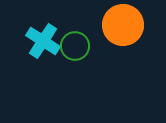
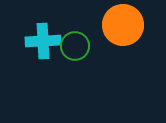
cyan cross: rotated 36 degrees counterclockwise
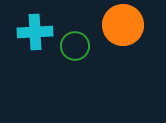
cyan cross: moved 8 px left, 9 px up
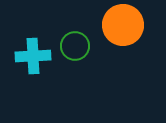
cyan cross: moved 2 px left, 24 px down
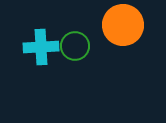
cyan cross: moved 8 px right, 9 px up
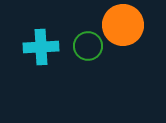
green circle: moved 13 px right
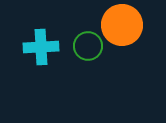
orange circle: moved 1 px left
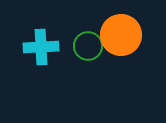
orange circle: moved 1 px left, 10 px down
